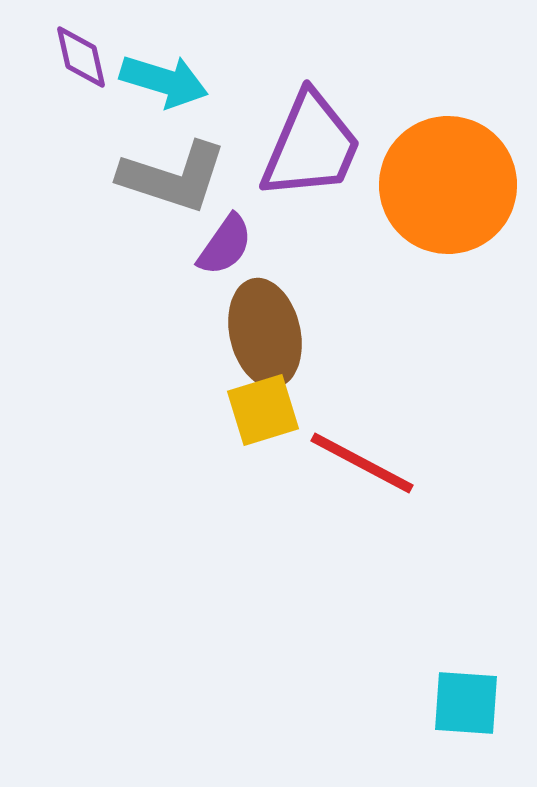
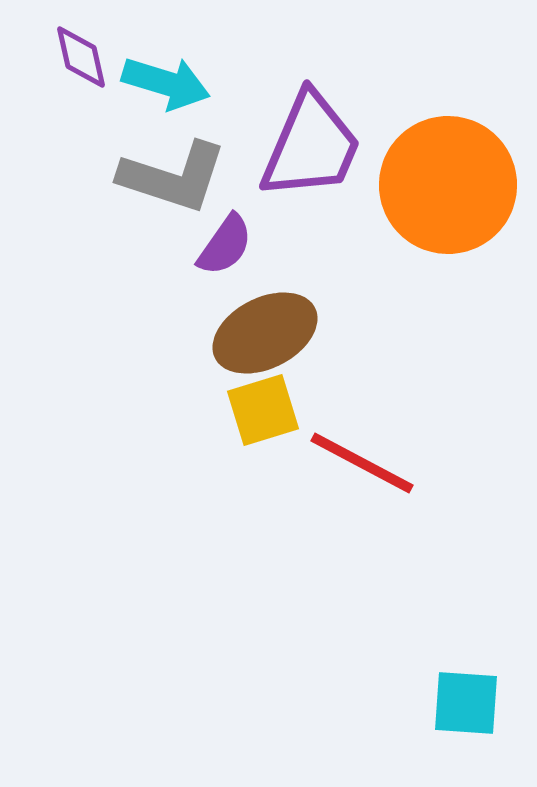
cyan arrow: moved 2 px right, 2 px down
brown ellipse: rotated 76 degrees clockwise
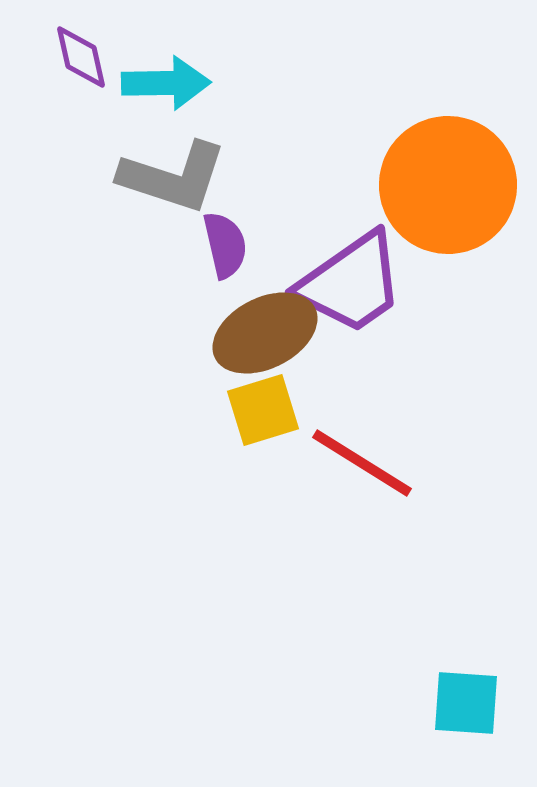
cyan arrow: rotated 18 degrees counterclockwise
purple trapezoid: moved 40 px right, 137 px down; rotated 32 degrees clockwise
purple semicircle: rotated 48 degrees counterclockwise
red line: rotated 4 degrees clockwise
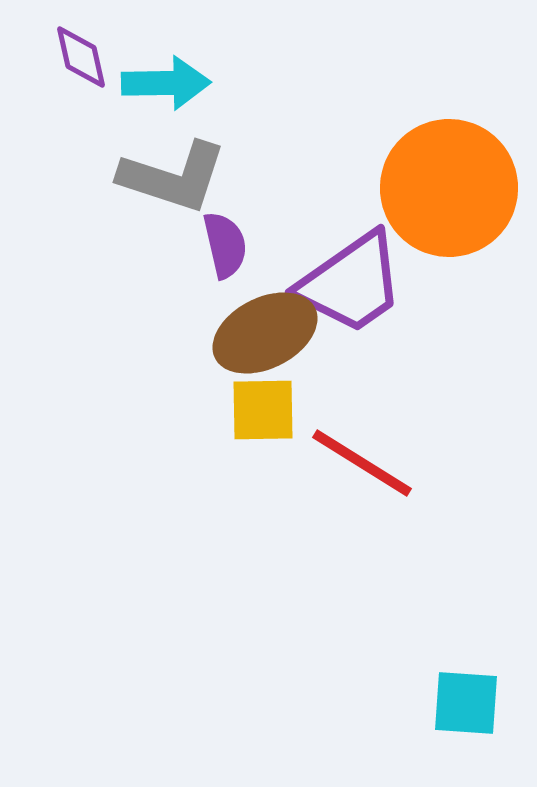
orange circle: moved 1 px right, 3 px down
yellow square: rotated 16 degrees clockwise
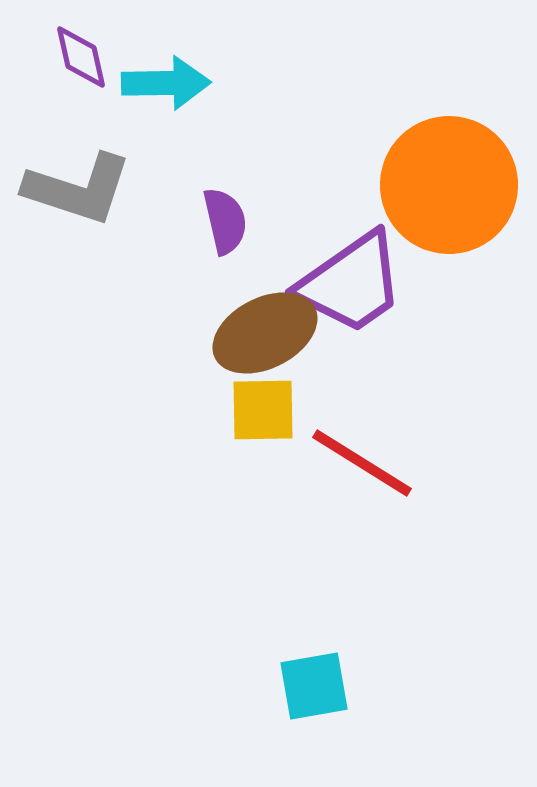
gray L-shape: moved 95 px left, 12 px down
orange circle: moved 3 px up
purple semicircle: moved 24 px up
cyan square: moved 152 px left, 17 px up; rotated 14 degrees counterclockwise
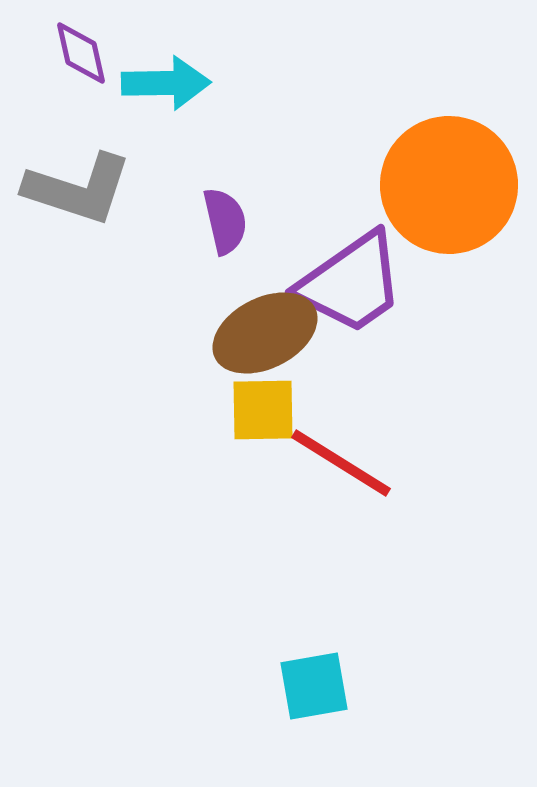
purple diamond: moved 4 px up
red line: moved 21 px left
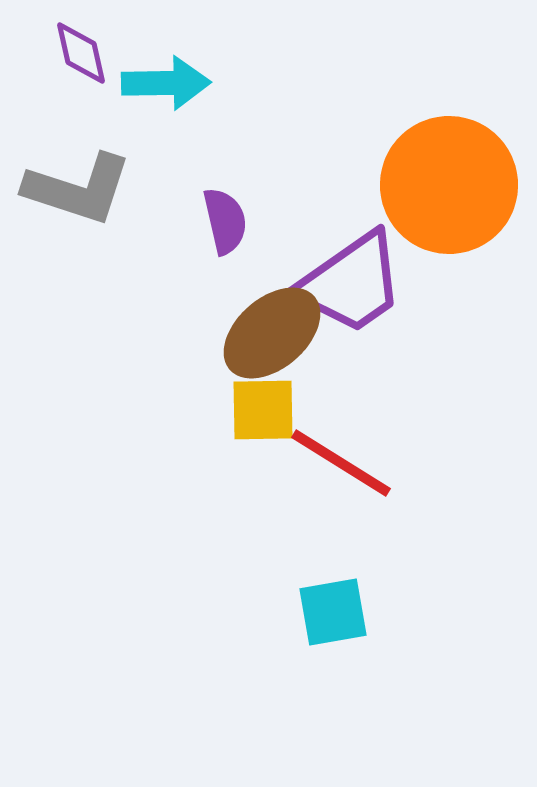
brown ellipse: moved 7 px right; rotated 14 degrees counterclockwise
cyan square: moved 19 px right, 74 px up
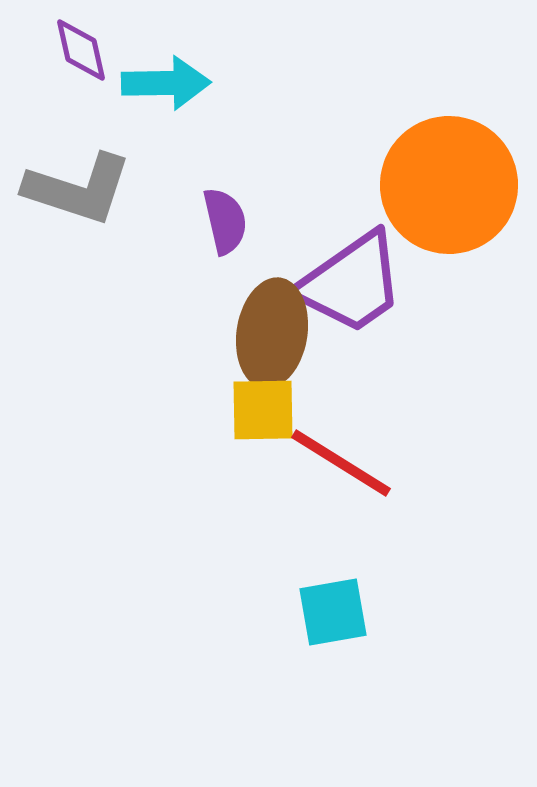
purple diamond: moved 3 px up
brown ellipse: rotated 40 degrees counterclockwise
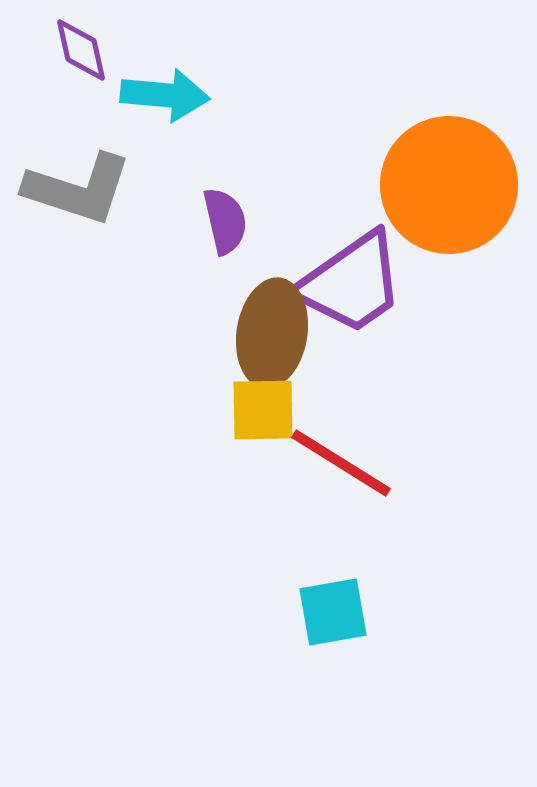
cyan arrow: moved 1 px left, 12 px down; rotated 6 degrees clockwise
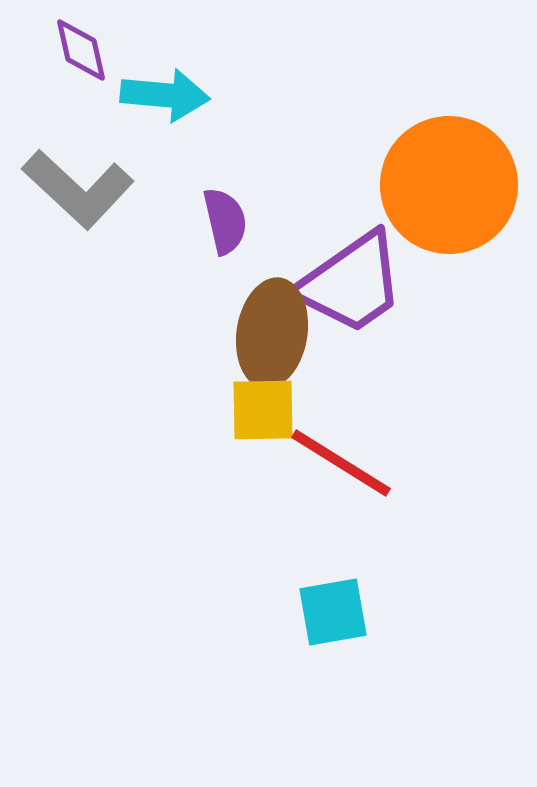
gray L-shape: rotated 25 degrees clockwise
